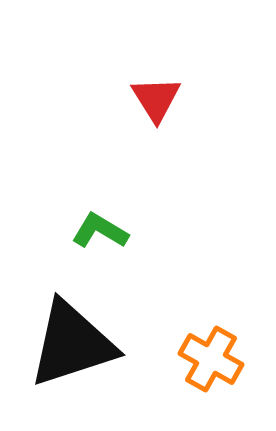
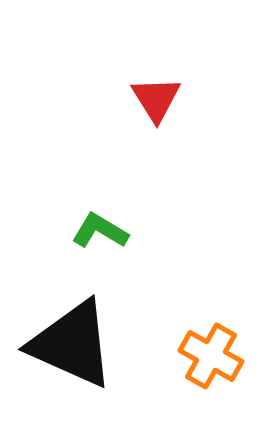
black triangle: rotated 42 degrees clockwise
orange cross: moved 3 px up
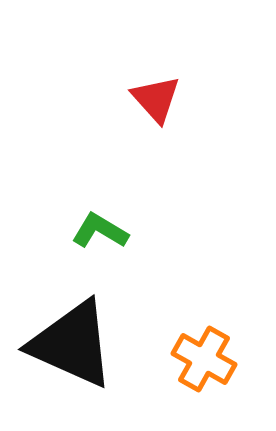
red triangle: rotated 10 degrees counterclockwise
orange cross: moved 7 px left, 3 px down
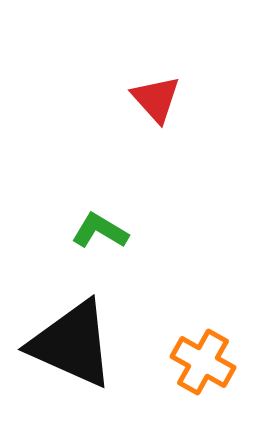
orange cross: moved 1 px left, 3 px down
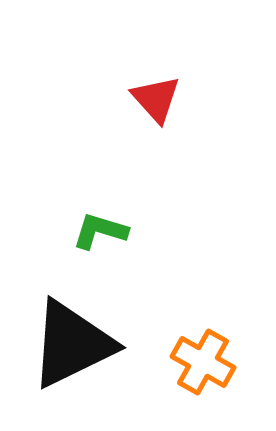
green L-shape: rotated 14 degrees counterclockwise
black triangle: rotated 50 degrees counterclockwise
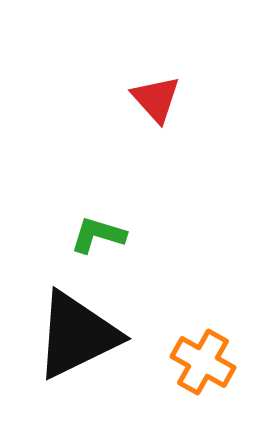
green L-shape: moved 2 px left, 4 px down
black triangle: moved 5 px right, 9 px up
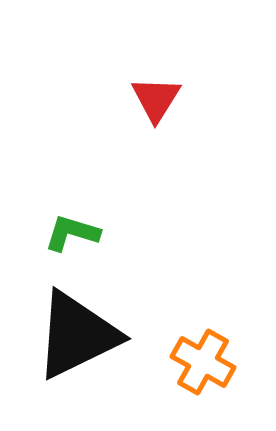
red triangle: rotated 14 degrees clockwise
green L-shape: moved 26 px left, 2 px up
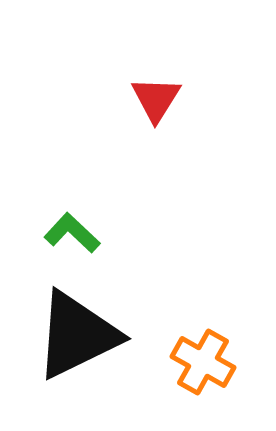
green L-shape: rotated 26 degrees clockwise
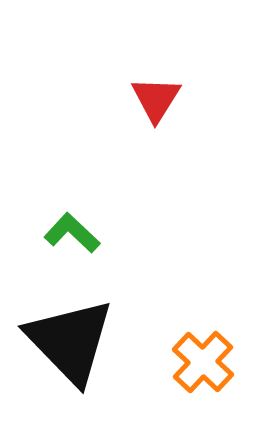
black triangle: moved 7 px left, 6 px down; rotated 48 degrees counterclockwise
orange cross: rotated 14 degrees clockwise
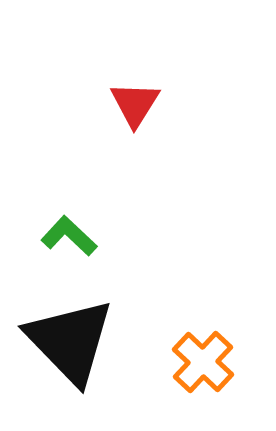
red triangle: moved 21 px left, 5 px down
green L-shape: moved 3 px left, 3 px down
